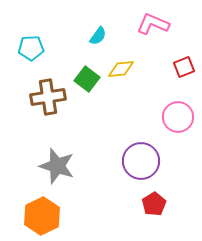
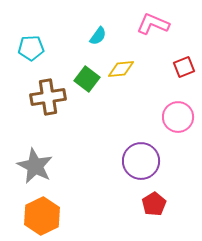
gray star: moved 22 px left; rotated 9 degrees clockwise
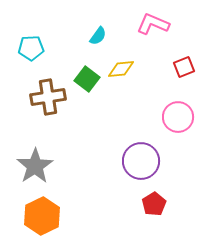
gray star: rotated 12 degrees clockwise
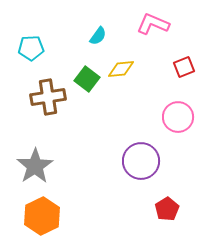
red pentagon: moved 13 px right, 5 px down
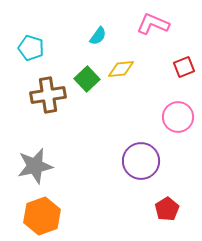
cyan pentagon: rotated 20 degrees clockwise
green square: rotated 10 degrees clockwise
brown cross: moved 2 px up
gray star: rotated 21 degrees clockwise
orange hexagon: rotated 6 degrees clockwise
